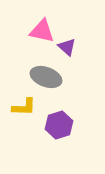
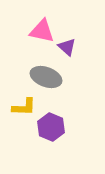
purple hexagon: moved 8 px left, 2 px down; rotated 20 degrees counterclockwise
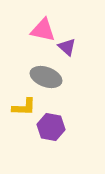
pink triangle: moved 1 px right, 1 px up
purple hexagon: rotated 12 degrees counterclockwise
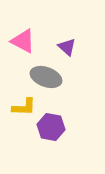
pink triangle: moved 20 px left, 11 px down; rotated 16 degrees clockwise
